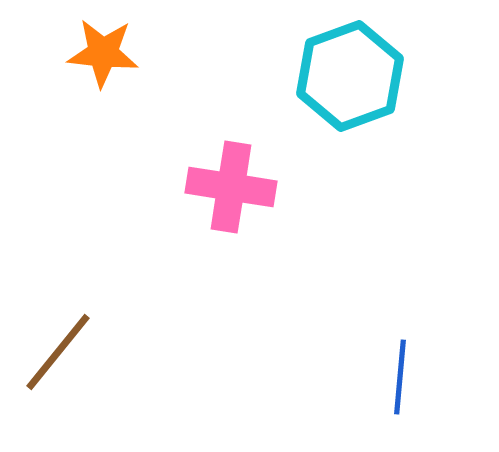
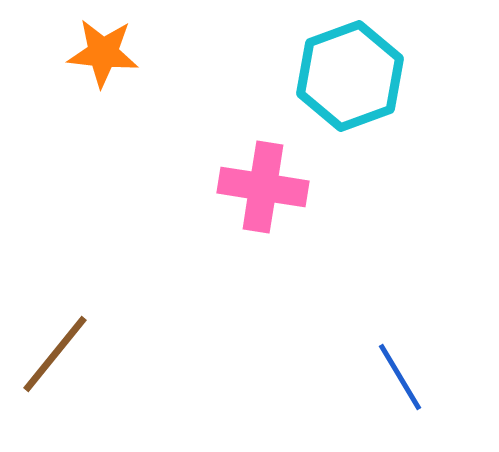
pink cross: moved 32 px right
brown line: moved 3 px left, 2 px down
blue line: rotated 36 degrees counterclockwise
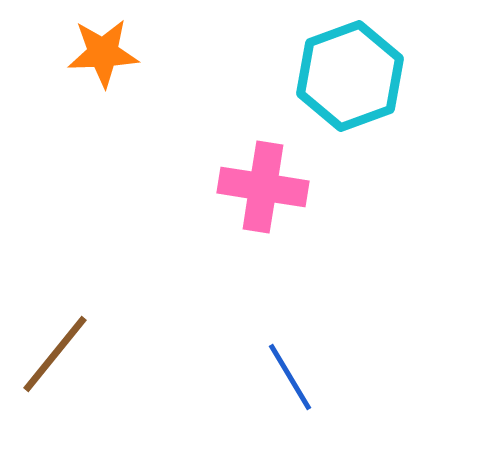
orange star: rotated 8 degrees counterclockwise
blue line: moved 110 px left
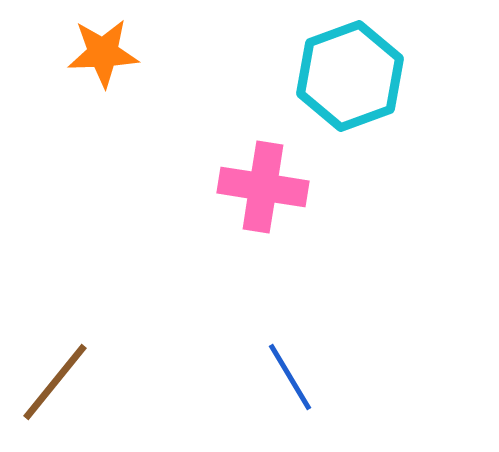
brown line: moved 28 px down
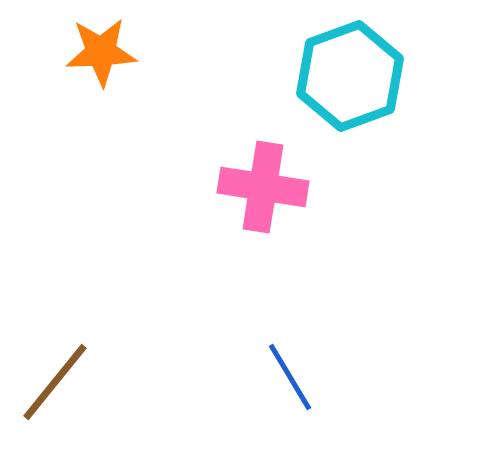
orange star: moved 2 px left, 1 px up
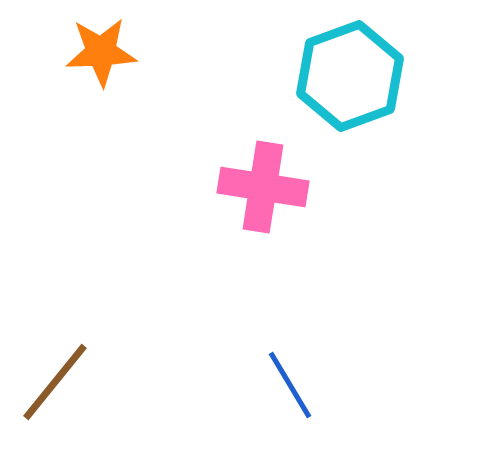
blue line: moved 8 px down
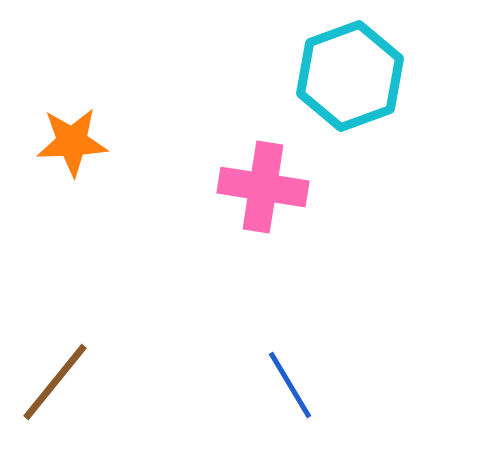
orange star: moved 29 px left, 90 px down
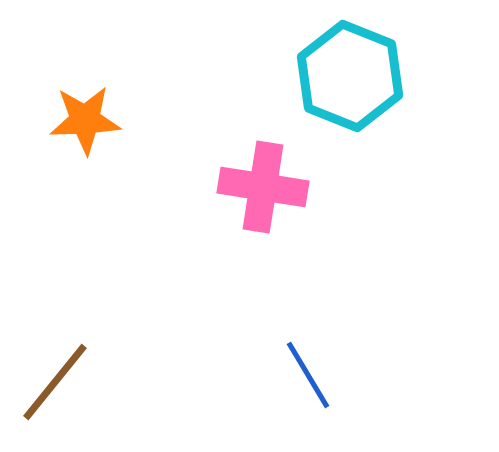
cyan hexagon: rotated 18 degrees counterclockwise
orange star: moved 13 px right, 22 px up
blue line: moved 18 px right, 10 px up
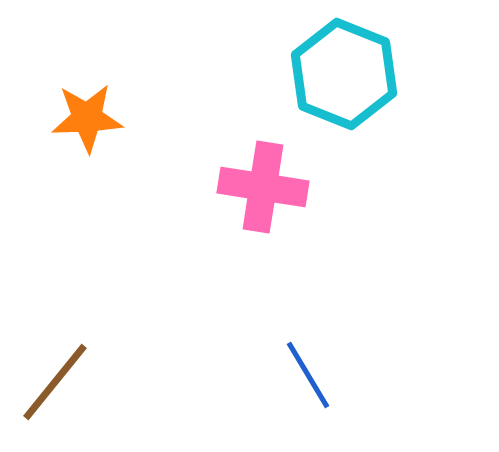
cyan hexagon: moved 6 px left, 2 px up
orange star: moved 2 px right, 2 px up
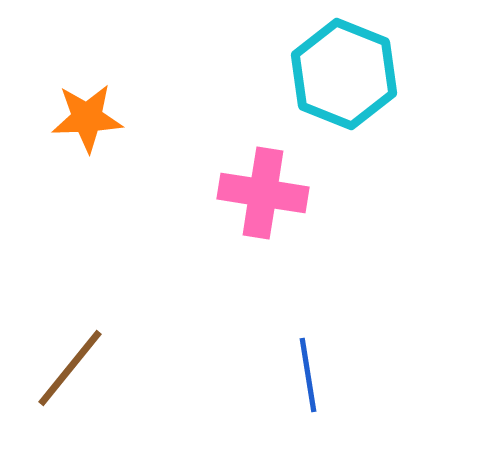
pink cross: moved 6 px down
blue line: rotated 22 degrees clockwise
brown line: moved 15 px right, 14 px up
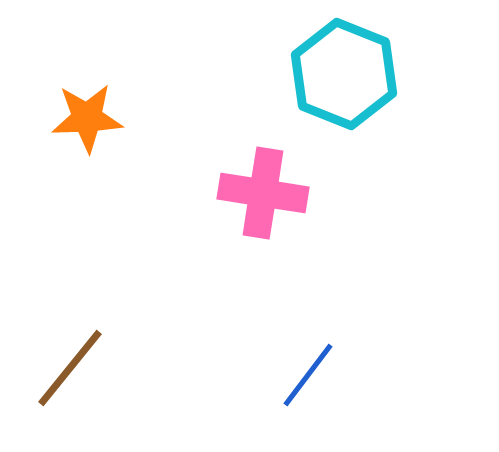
blue line: rotated 46 degrees clockwise
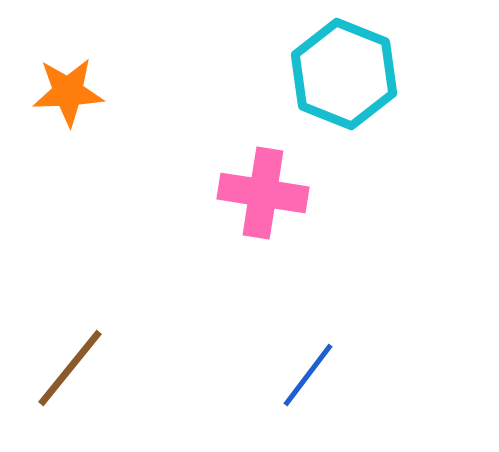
orange star: moved 19 px left, 26 px up
